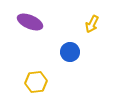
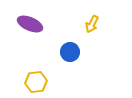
purple ellipse: moved 2 px down
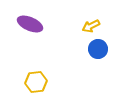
yellow arrow: moved 1 px left, 2 px down; rotated 36 degrees clockwise
blue circle: moved 28 px right, 3 px up
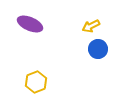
yellow hexagon: rotated 15 degrees counterclockwise
